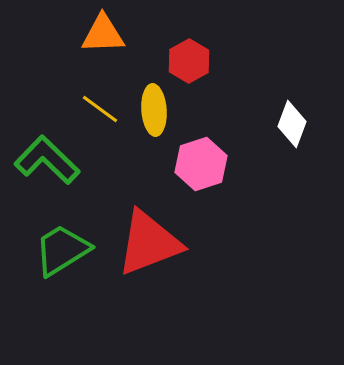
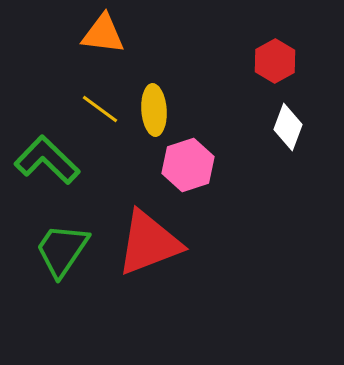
orange triangle: rotated 9 degrees clockwise
red hexagon: moved 86 px right
white diamond: moved 4 px left, 3 px down
pink hexagon: moved 13 px left, 1 px down
green trapezoid: rotated 24 degrees counterclockwise
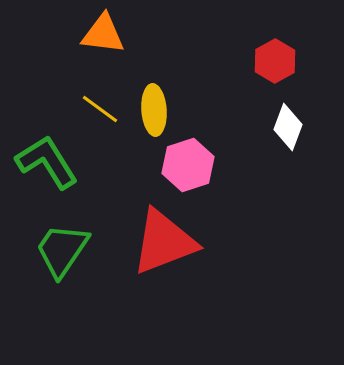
green L-shape: moved 2 px down; rotated 14 degrees clockwise
red triangle: moved 15 px right, 1 px up
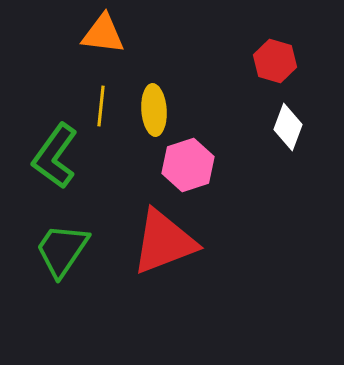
red hexagon: rotated 15 degrees counterclockwise
yellow line: moved 1 px right, 3 px up; rotated 60 degrees clockwise
green L-shape: moved 8 px right, 6 px up; rotated 112 degrees counterclockwise
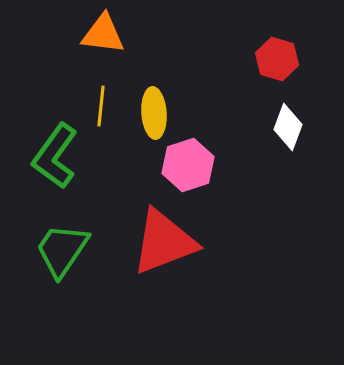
red hexagon: moved 2 px right, 2 px up
yellow ellipse: moved 3 px down
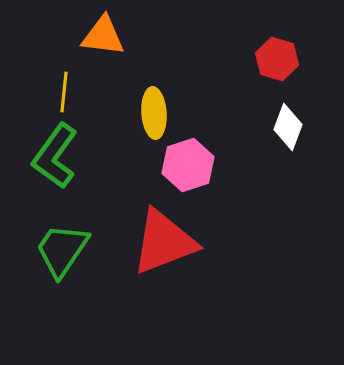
orange triangle: moved 2 px down
yellow line: moved 37 px left, 14 px up
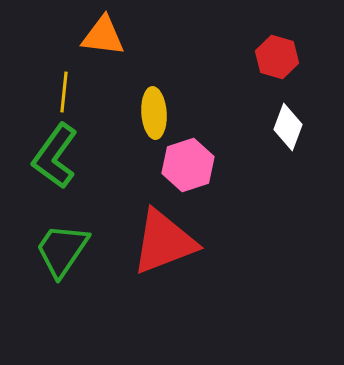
red hexagon: moved 2 px up
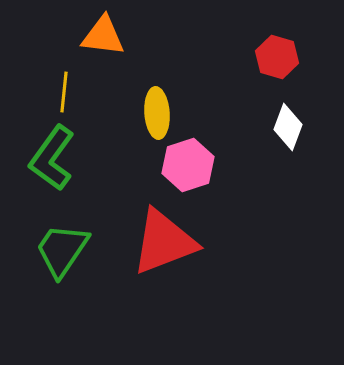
yellow ellipse: moved 3 px right
green L-shape: moved 3 px left, 2 px down
